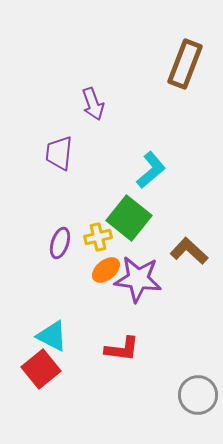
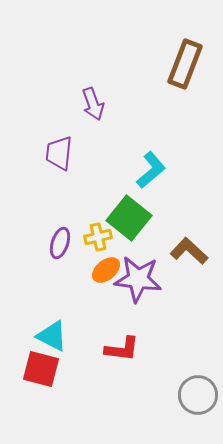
red square: rotated 36 degrees counterclockwise
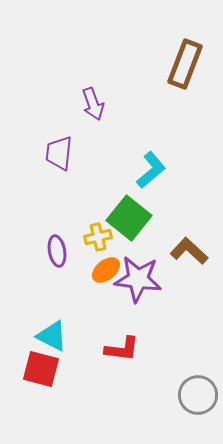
purple ellipse: moved 3 px left, 8 px down; rotated 28 degrees counterclockwise
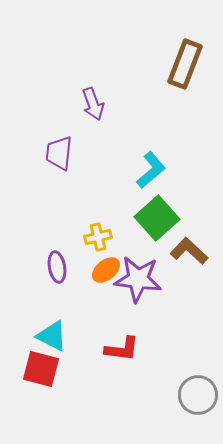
green square: moved 28 px right; rotated 9 degrees clockwise
purple ellipse: moved 16 px down
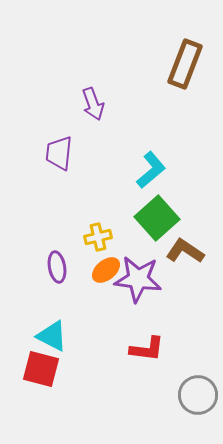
brown L-shape: moved 4 px left; rotated 9 degrees counterclockwise
red L-shape: moved 25 px right
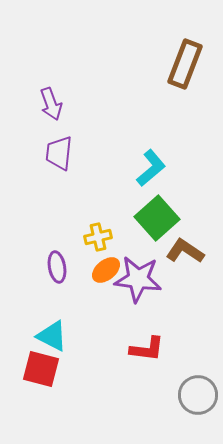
purple arrow: moved 42 px left
cyan L-shape: moved 2 px up
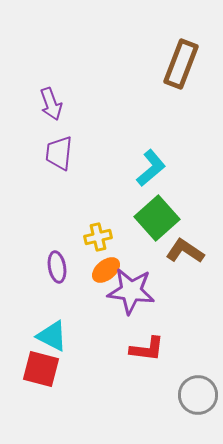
brown rectangle: moved 4 px left
purple star: moved 7 px left, 12 px down
